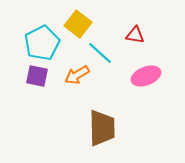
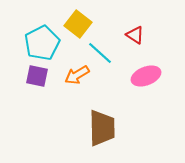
red triangle: rotated 24 degrees clockwise
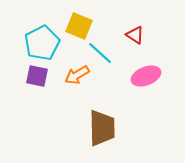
yellow square: moved 1 px right, 2 px down; rotated 16 degrees counterclockwise
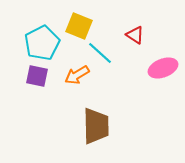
pink ellipse: moved 17 px right, 8 px up
brown trapezoid: moved 6 px left, 2 px up
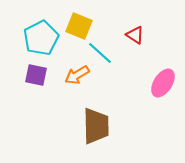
cyan pentagon: moved 1 px left, 5 px up
pink ellipse: moved 15 px down; rotated 36 degrees counterclockwise
purple square: moved 1 px left, 1 px up
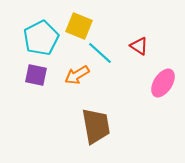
red triangle: moved 4 px right, 11 px down
brown trapezoid: rotated 9 degrees counterclockwise
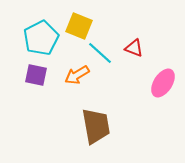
red triangle: moved 5 px left, 2 px down; rotated 12 degrees counterclockwise
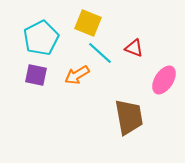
yellow square: moved 9 px right, 3 px up
pink ellipse: moved 1 px right, 3 px up
brown trapezoid: moved 33 px right, 9 px up
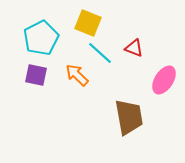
orange arrow: rotated 75 degrees clockwise
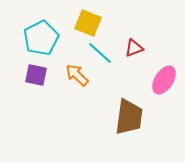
red triangle: rotated 42 degrees counterclockwise
brown trapezoid: rotated 18 degrees clockwise
